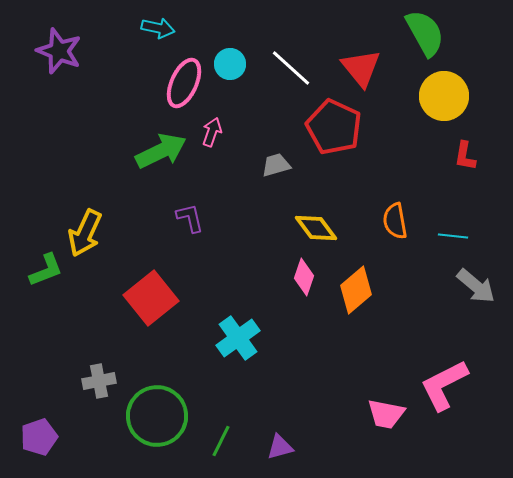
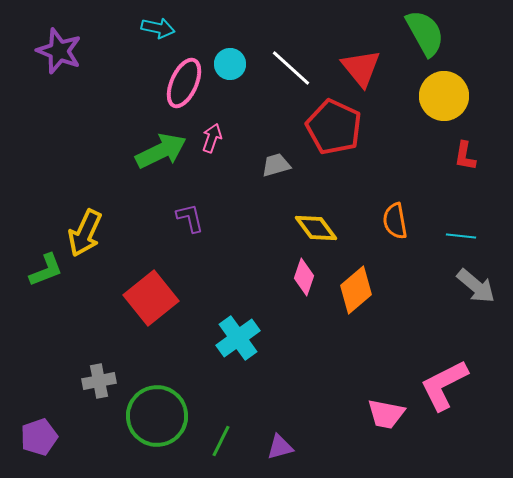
pink arrow: moved 6 px down
cyan line: moved 8 px right
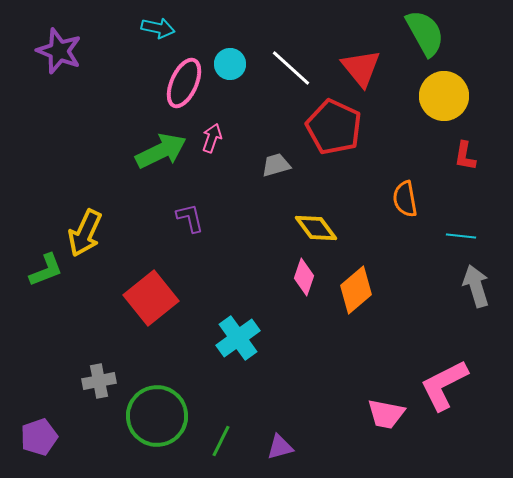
orange semicircle: moved 10 px right, 22 px up
gray arrow: rotated 147 degrees counterclockwise
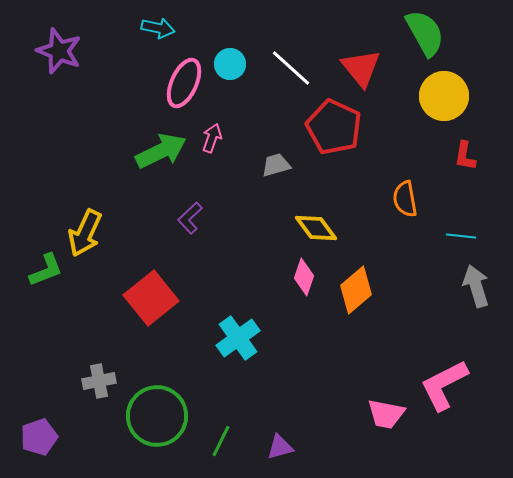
purple L-shape: rotated 120 degrees counterclockwise
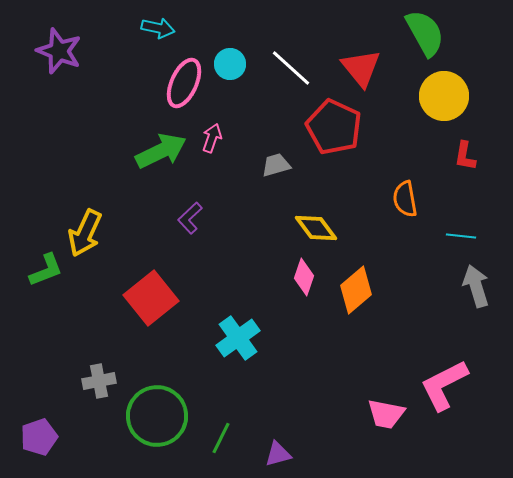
green line: moved 3 px up
purple triangle: moved 2 px left, 7 px down
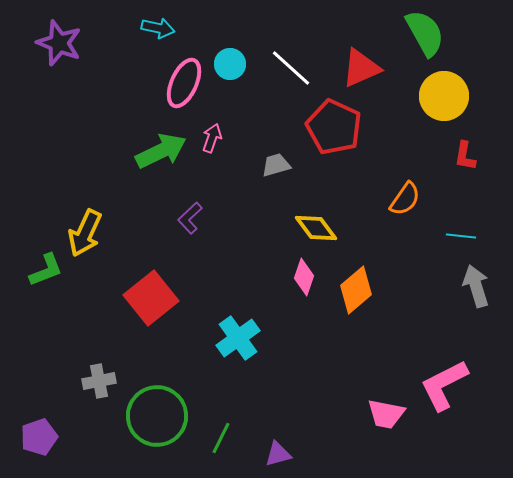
purple star: moved 8 px up
red triangle: rotated 45 degrees clockwise
orange semicircle: rotated 135 degrees counterclockwise
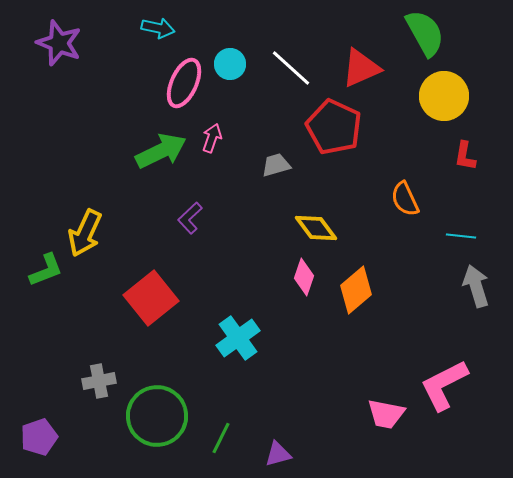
orange semicircle: rotated 120 degrees clockwise
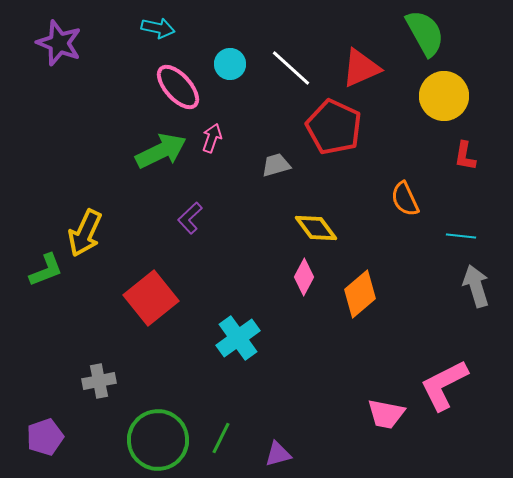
pink ellipse: moved 6 px left, 4 px down; rotated 66 degrees counterclockwise
pink diamond: rotated 9 degrees clockwise
orange diamond: moved 4 px right, 4 px down
green circle: moved 1 px right, 24 px down
purple pentagon: moved 6 px right
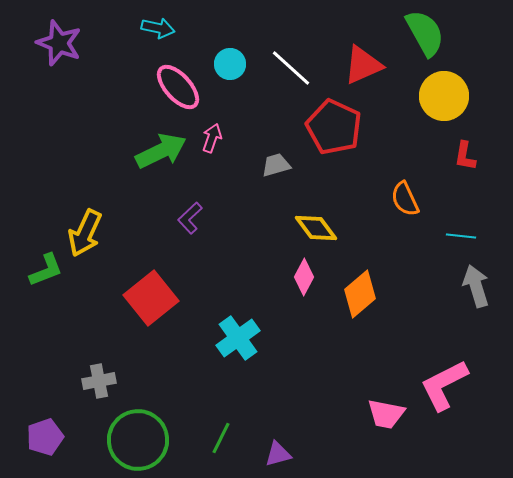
red triangle: moved 2 px right, 3 px up
green circle: moved 20 px left
